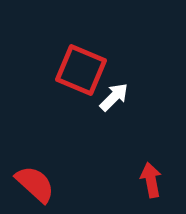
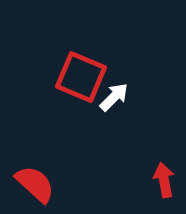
red square: moved 7 px down
red arrow: moved 13 px right
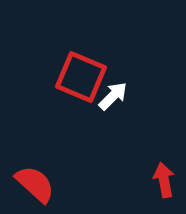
white arrow: moved 1 px left, 1 px up
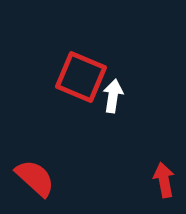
white arrow: rotated 36 degrees counterclockwise
red semicircle: moved 6 px up
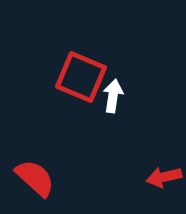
red arrow: moved 3 px up; rotated 92 degrees counterclockwise
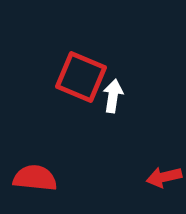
red semicircle: rotated 36 degrees counterclockwise
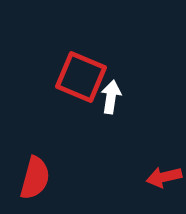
white arrow: moved 2 px left, 1 px down
red semicircle: rotated 99 degrees clockwise
